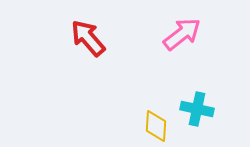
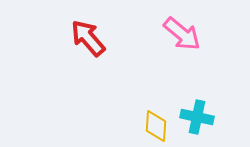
pink arrow: rotated 78 degrees clockwise
cyan cross: moved 8 px down
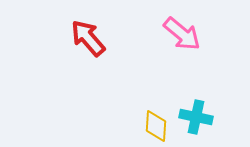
cyan cross: moved 1 px left
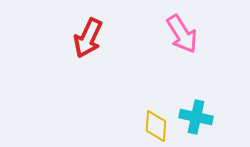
pink arrow: rotated 18 degrees clockwise
red arrow: rotated 114 degrees counterclockwise
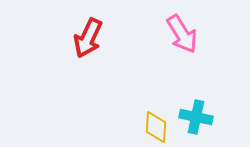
yellow diamond: moved 1 px down
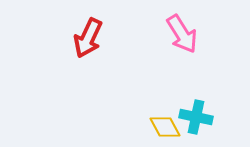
yellow diamond: moved 9 px right; rotated 32 degrees counterclockwise
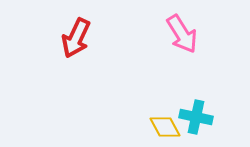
red arrow: moved 12 px left
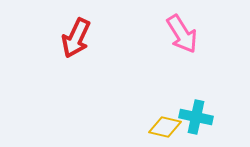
yellow diamond: rotated 48 degrees counterclockwise
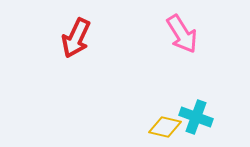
cyan cross: rotated 8 degrees clockwise
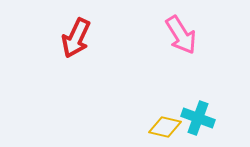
pink arrow: moved 1 px left, 1 px down
cyan cross: moved 2 px right, 1 px down
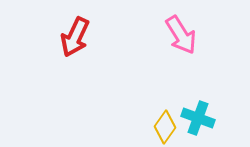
red arrow: moved 1 px left, 1 px up
yellow diamond: rotated 68 degrees counterclockwise
